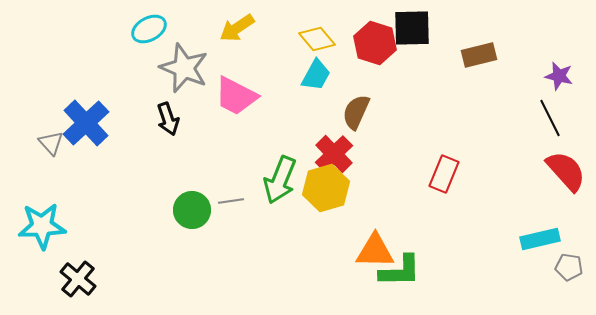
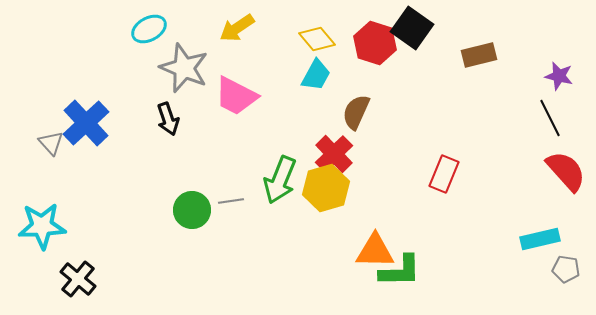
black square: rotated 36 degrees clockwise
gray pentagon: moved 3 px left, 2 px down
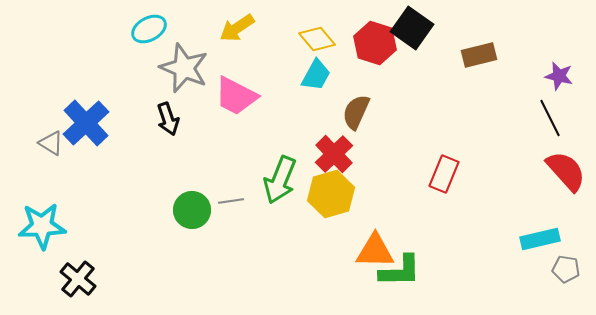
gray triangle: rotated 16 degrees counterclockwise
yellow hexagon: moved 5 px right, 6 px down
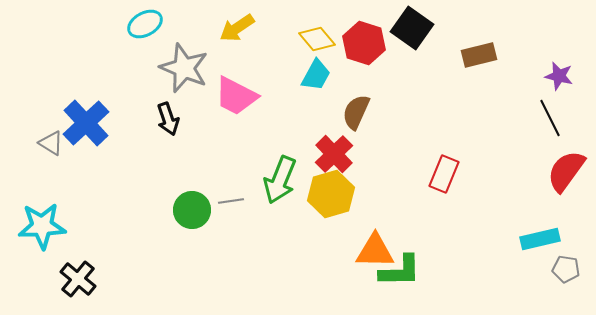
cyan ellipse: moved 4 px left, 5 px up
red hexagon: moved 11 px left
red semicircle: rotated 102 degrees counterclockwise
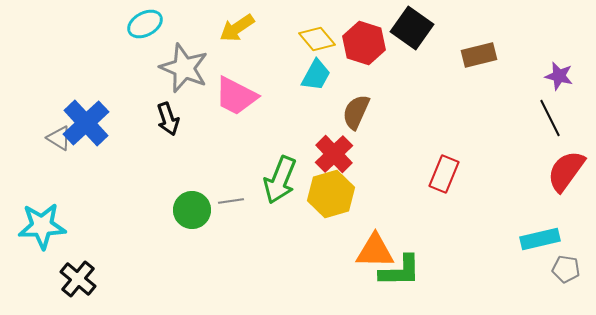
gray triangle: moved 8 px right, 5 px up
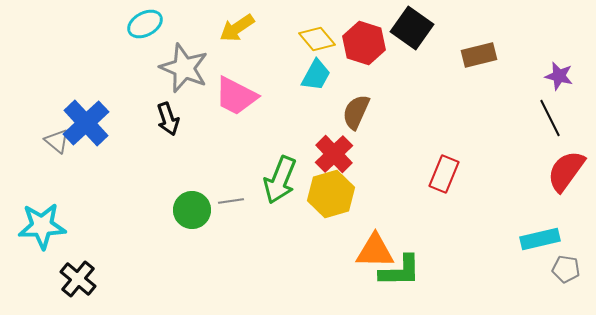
gray triangle: moved 2 px left, 3 px down; rotated 8 degrees clockwise
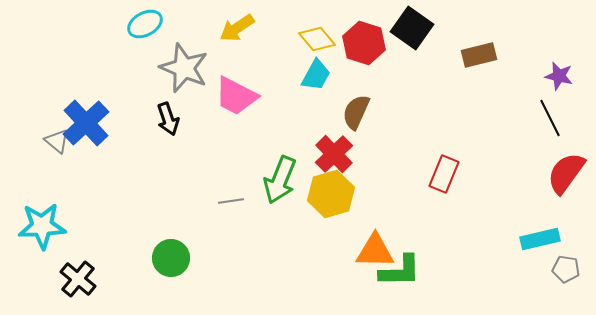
red semicircle: moved 2 px down
green circle: moved 21 px left, 48 px down
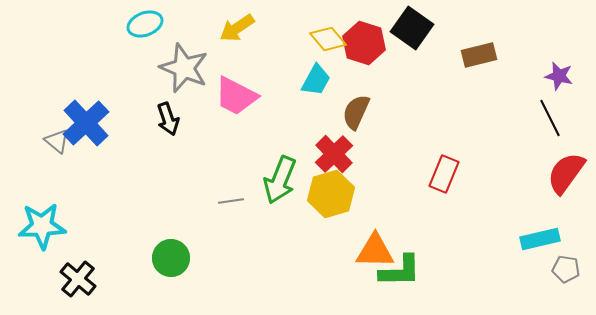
cyan ellipse: rotated 8 degrees clockwise
yellow diamond: moved 11 px right
cyan trapezoid: moved 5 px down
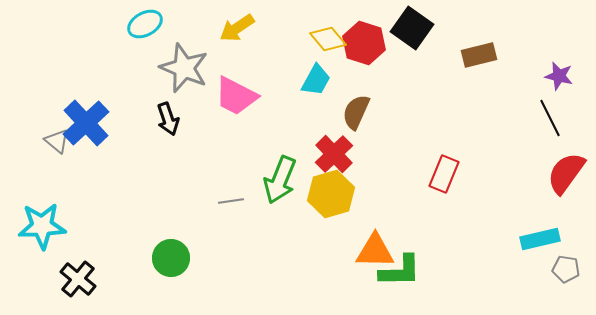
cyan ellipse: rotated 8 degrees counterclockwise
